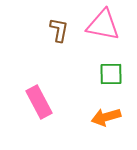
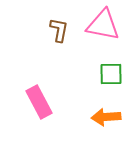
orange arrow: rotated 12 degrees clockwise
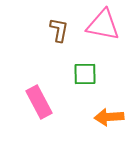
green square: moved 26 px left
orange arrow: moved 3 px right
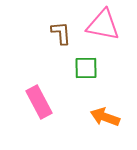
brown L-shape: moved 2 px right, 3 px down; rotated 15 degrees counterclockwise
green square: moved 1 px right, 6 px up
orange arrow: moved 4 px left; rotated 24 degrees clockwise
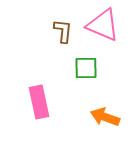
pink triangle: rotated 12 degrees clockwise
brown L-shape: moved 2 px right, 2 px up; rotated 10 degrees clockwise
pink rectangle: rotated 16 degrees clockwise
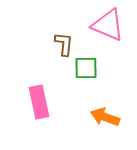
pink triangle: moved 5 px right
brown L-shape: moved 1 px right, 13 px down
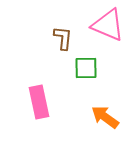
brown L-shape: moved 1 px left, 6 px up
orange arrow: rotated 16 degrees clockwise
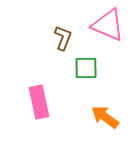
brown L-shape: rotated 15 degrees clockwise
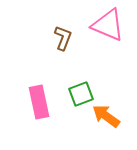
green square: moved 5 px left, 26 px down; rotated 20 degrees counterclockwise
orange arrow: moved 1 px right, 1 px up
